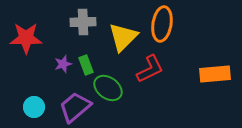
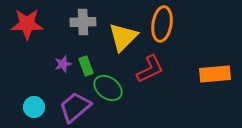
red star: moved 1 px right, 14 px up
green rectangle: moved 1 px down
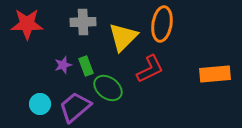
purple star: moved 1 px down
cyan circle: moved 6 px right, 3 px up
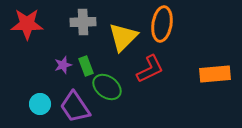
green ellipse: moved 1 px left, 1 px up
purple trapezoid: rotated 84 degrees counterclockwise
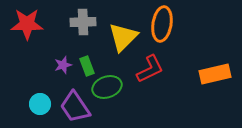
green rectangle: moved 1 px right
orange rectangle: rotated 8 degrees counterclockwise
green ellipse: rotated 56 degrees counterclockwise
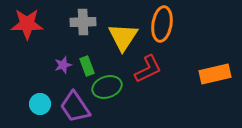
yellow triangle: rotated 12 degrees counterclockwise
red L-shape: moved 2 px left
